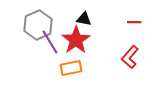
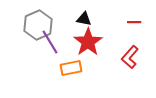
red star: moved 12 px right, 2 px down
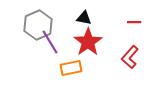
black triangle: moved 1 px up
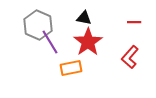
gray hexagon: rotated 12 degrees counterclockwise
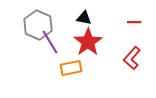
red L-shape: moved 2 px right, 1 px down
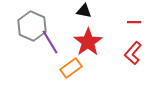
black triangle: moved 7 px up
gray hexagon: moved 6 px left, 1 px down
red L-shape: moved 1 px right, 5 px up
orange rectangle: rotated 25 degrees counterclockwise
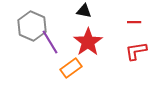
red L-shape: moved 3 px right, 2 px up; rotated 40 degrees clockwise
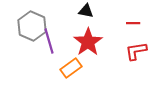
black triangle: moved 2 px right
red line: moved 1 px left, 1 px down
purple line: moved 1 px left, 1 px up; rotated 15 degrees clockwise
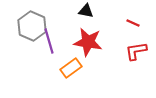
red line: rotated 24 degrees clockwise
red star: rotated 28 degrees counterclockwise
